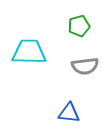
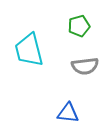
cyan trapezoid: moved 2 px up; rotated 105 degrees counterclockwise
blue triangle: moved 1 px left
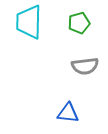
green pentagon: moved 3 px up
cyan trapezoid: moved 28 px up; rotated 15 degrees clockwise
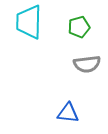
green pentagon: moved 4 px down
gray semicircle: moved 2 px right, 2 px up
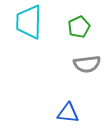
green pentagon: rotated 10 degrees counterclockwise
